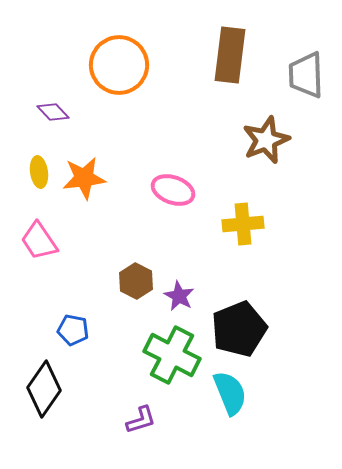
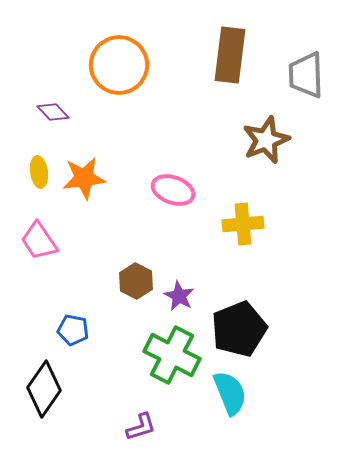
purple L-shape: moved 7 px down
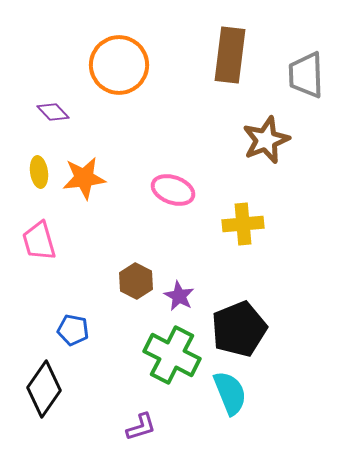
pink trapezoid: rotated 18 degrees clockwise
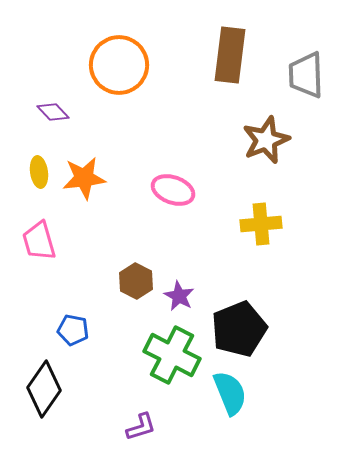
yellow cross: moved 18 px right
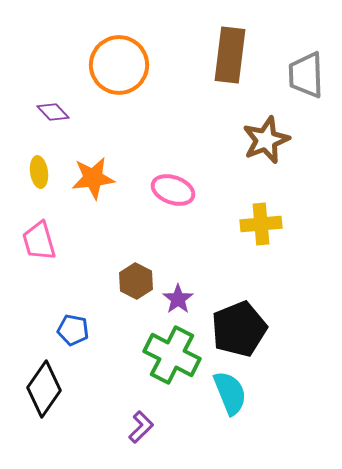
orange star: moved 9 px right
purple star: moved 1 px left, 3 px down; rotated 8 degrees clockwise
purple L-shape: rotated 28 degrees counterclockwise
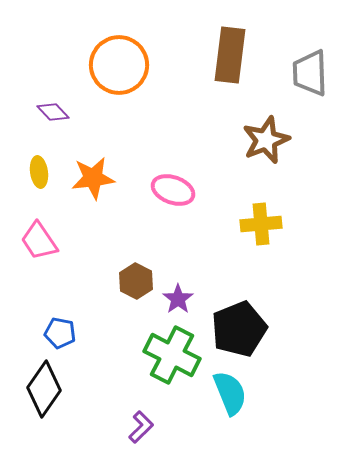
gray trapezoid: moved 4 px right, 2 px up
pink trapezoid: rotated 18 degrees counterclockwise
blue pentagon: moved 13 px left, 3 px down
